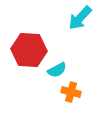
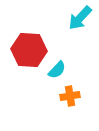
cyan semicircle: rotated 18 degrees counterclockwise
orange cross: moved 1 px left, 4 px down; rotated 24 degrees counterclockwise
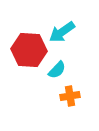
cyan arrow: moved 18 px left, 14 px down; rotated 12 degrees clockwise
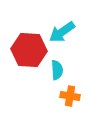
cyan semicircle: rotated 48 degrees counterclockwise
orange cross: rotated 18 degrees clockwise
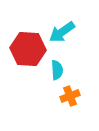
red hexagon: moved 1 px left, 1 px up
orange cross: rotated 30 degrees counterclockwise
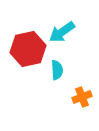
red hexagon: rotated 16 degrees counterclockwise
orange cross: moved 12 px right, 1 px down
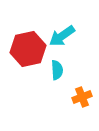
cyan arrow: moved 4 px down
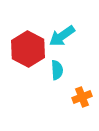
red hexagon: rotated 20 degrees counterclockwise
